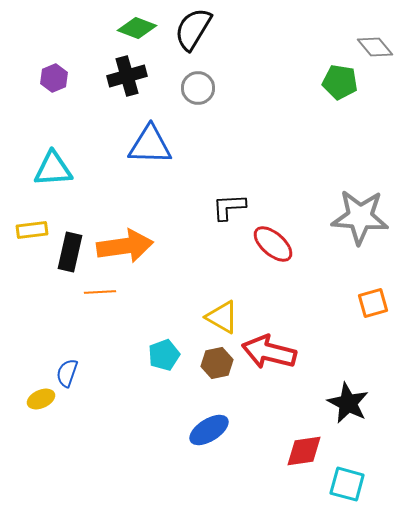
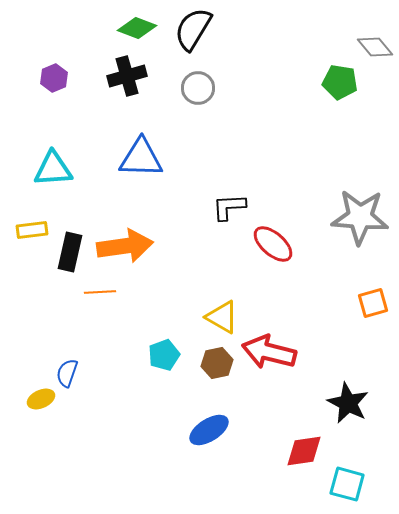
blue triangle: moved 9 px left, 13 px down
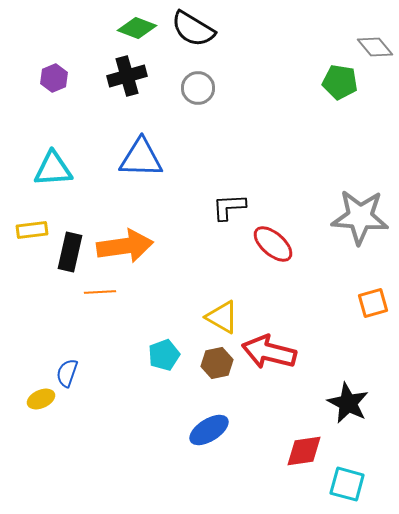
black semicircle: rotated 90 degrees counterclockwise
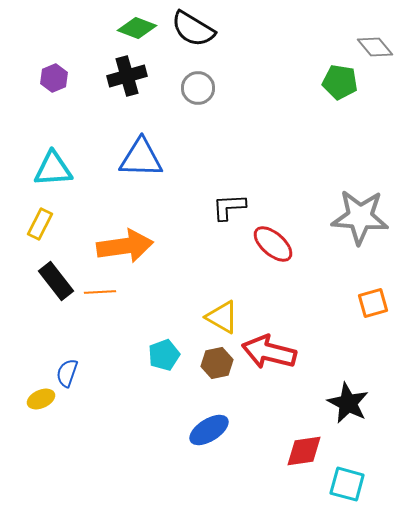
yellow rectangle: moved 8 px right, 6 px up; rotated 56 degrees counterclockwise
black rectangle: moved 14 px left, 29 px down; rotated 51 degrees counterclockwise
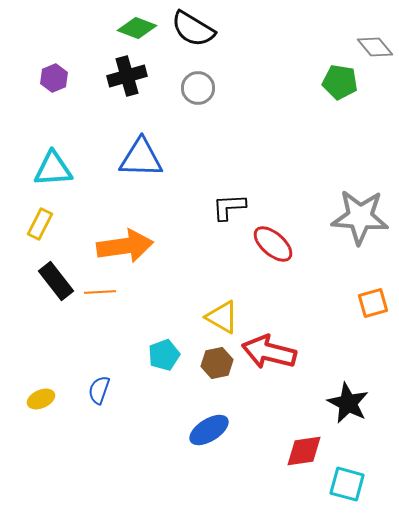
blue semicircle: moved 32 px right, 17 px down
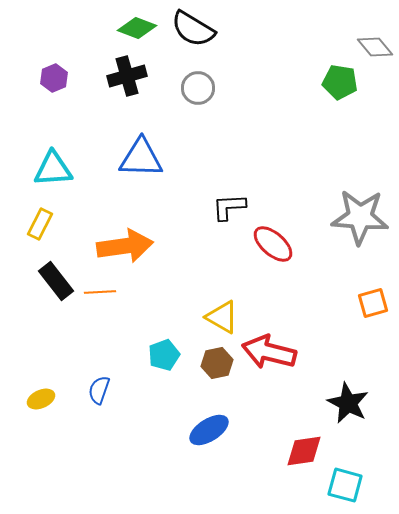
cyan square: moved 2 px left, 1 px down
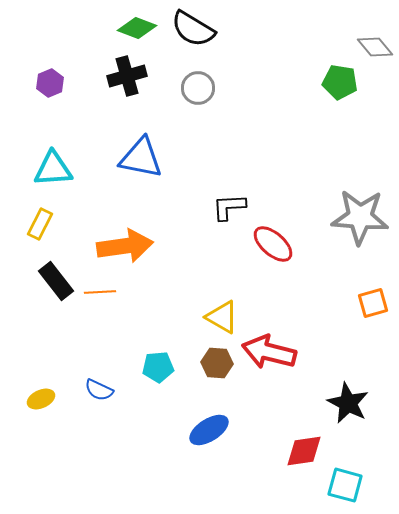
purple hexagon: moved 4 px left, 5 px down
blue triangle: rotated 9 degrees clockwise
cyan pentagon: moved 6 px left, 12 px down; rotated 16 degrees clockwise
brown hexagon: rotated 16 degrees clockwise
blue semicircle: rotated 84 degrees counterclockwise
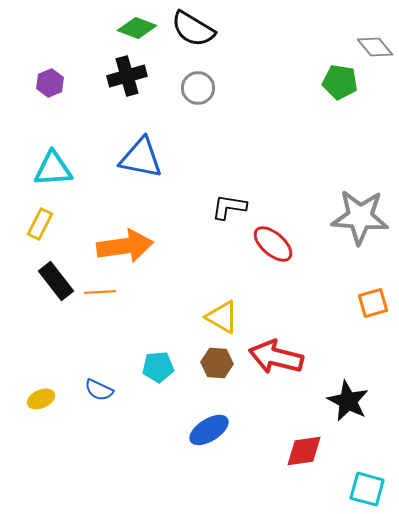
black L-shape: rotated 12 degrees clockwise
red arrow: moved 7 px right, 5 px down
black star: moved 2 px up
cyan square: moved 22 px right, 4 px down
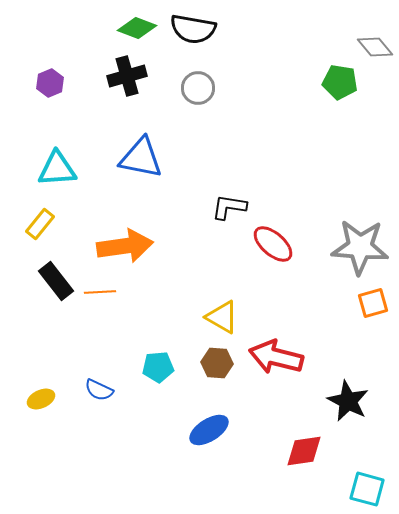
black semicircle: rotated 21 degrees counterclockwise
cyan triangle: moved 4 px right
gray star: moved 30 px down
yellow rectangle: rotated 12 degrees clockwise
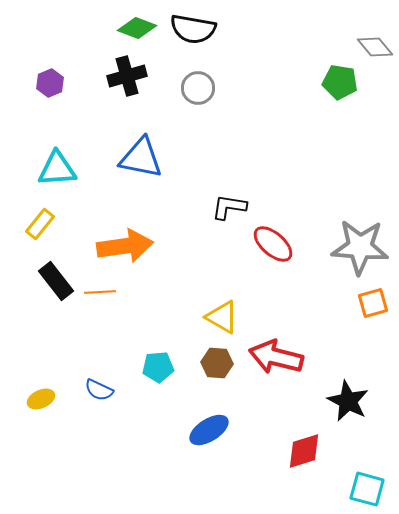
red diamond: rotated 9 degrees counterclockwise
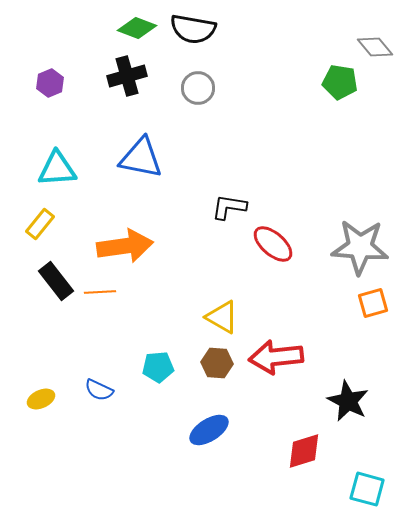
red arrow: rotated 20 degrees counterclockwise
